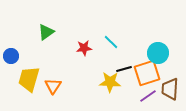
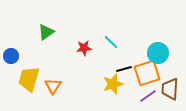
yellow star: moved 3 px right, 2 px down; rotated 20 degrees counterclockwise
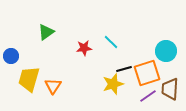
cyan circle: moved 8 px right, 2 px up
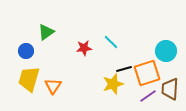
blue circle: moved 15 px right, 5 px up
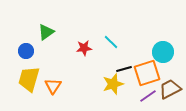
cyan circle: moved 3 px left, 1 px down
brown trapezoid: rotated 60 degrees clockwise
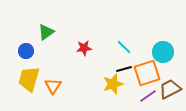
cyan line: moved 13 px right, 5 px down
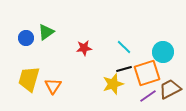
blue circle: moved 13 px up
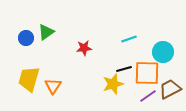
cyan line: moved 5 px right, 8 px up; rotated 63 degrees counterclockwise
orange square: rotated 20 degrees clockwise
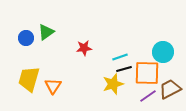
cyan line: moved 9 px left, 18 px down
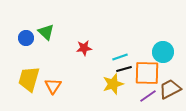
green triangle: rotated 42 degrees counterclockwise
